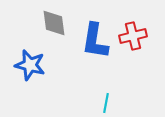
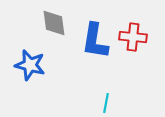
red cross: moved 1 px down; rotated 20 degrees clockwise
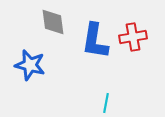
gray diamond: moved 1 px left, 1 px up
red cross: rotated 16 degrees counterclockwise
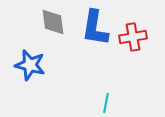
blue L-shape: moved 13 px up
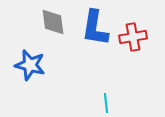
cyan line: rotated 18 degrees counterclockwise
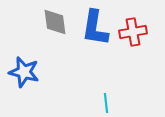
gray diamond: moved 2 px right
red cross: moved 5 px up
blue star: moved 6 px left, 7 px down
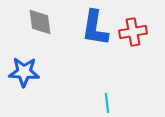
gray diamond: moved 15 px left
blue star: rotated 12 degrees counterclockwise
cyan line: moved 1 px right
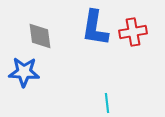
gray diamond: moved 14 px down
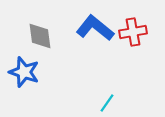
blue L-shape: rotated 120 degrees clockwise
blue star: rotated 16 degrees clockwise
cyan line: rotated 42 degrees clockwise
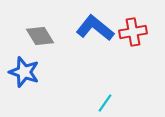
gray diamond: rotated 24 degrees counterclockwise
cyan line: moved 2 px left
